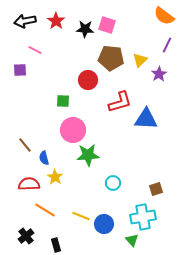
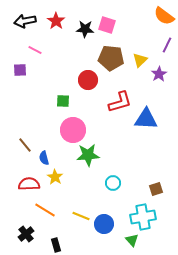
black cross: moved 2 px up
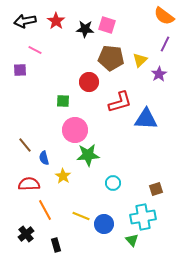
purple line: moved 2 px left, 1 px up
red circle: moved 1 px right, 2 px down
pink circle: moved 2 px right
yellow star: moved 8 px right, 1 px up
orange line: rotated 30 degrees clockwise
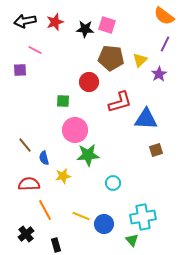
red star: moved 1 px left, 1 px down; rotated 18 degrees clockwise
yellow star: rotated 28 degrees clockwise
brown square: moved 39 px up
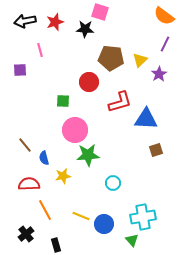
pink square: moved 7 px left, 13 px up
pink line: moved 5 px right; rotated 48 degrees clockwise
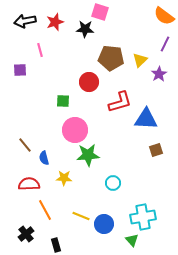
yellow star: moved 1 px right, 2 px down; rotated 14 degrees clockwise
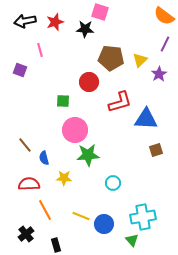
purple square: rotated 24 degrees clockwise
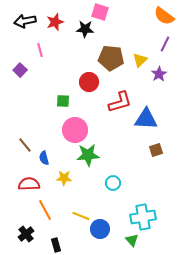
purple square: rotated 24 degrees clockwise
blue circle: moved 4 px left, 5 px down
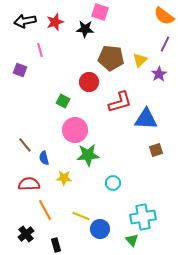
purple square: rotated 24 degrees counterclockwise
green square: rotated 24 degrees clockwise
